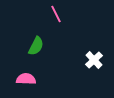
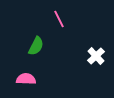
pink line: moved 3 px right, 5 px down
white cross: moved 2 px right, 4 px up
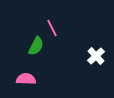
pink line: moved 7 px left, 9 px down
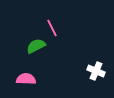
green semicircle: rotated 144 degrees counterclockwise
white cross: moved 15 px down; rotated 24 degrees counterclockwise
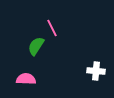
green semicircle: rotated 30 degrees counterclockwise
white cross: rotated 18 degrees counterclockwise
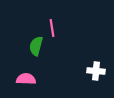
pink line: rotated 18 degrees clockwise
green semicircle: rotated 18 degrees counterclockwise
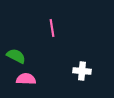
green semicircle: moved 20 px left, 10 px down; rotated 102 degrees clockwise
white cross: moved 14 px left
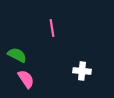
green semicircle: moved 1 px right, 1 px up
pink semicircle: rotated 54 degrees clockwise
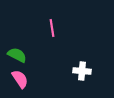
pink semicircle: moved 6 px left
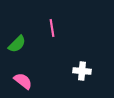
green semicircle: moved 11 px up; rotated 108 degrees clockwise
pink semicircle: moved 3 px right, 2 px down; rotated 18 degrees counterclockwise
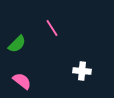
pink line: rotated 24 degrees counterclockwise
pink semicircle: moved 1 px left
